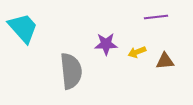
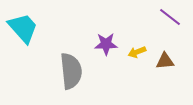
purple line: moved 14 px right; rotated 45 degrees clockwise
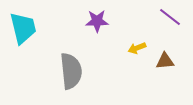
cyan trapezoid: rotated 28 degrees clockwise
purple star: moved 9 px left, 23 px up
yellow arrow: moved 4 px up
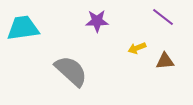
purple line: moved 7 px left
cyan trapezoid: rotated 84 degrees counterclockwise
gray semicircle: rotated 42 degrees counterclockwise
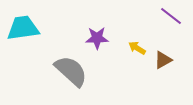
purple line: moved 8 px right, 1 px up
purple star: moved 17 px down
yellow arrow: rotated 54 degrees clockwise
brown triangle: moved 2 px left, 1 px up; rotated 24 degrees counterclockwise
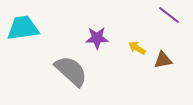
purple line: moved 2 px left, 1 px up
brown triangle: rotated 18 degrees clockwise
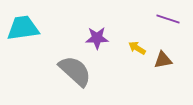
purple line: moved 1 px left, 4 px down; rotated 20 degrees counterclockwise
gray semicircle: moved 4 px right
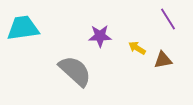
purple line: rotated 40 degrees clockwise
purple star: moved 3 px right, 2 px up
